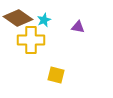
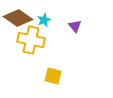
purple triangle: moved 3 px left, 1 px up; rotated 40 degrees clockwise
yellow cross: rotated 12 degrees clockwise
yellow square: moved 3 px left, 1 px down
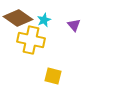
purple triangle: moved 1 px left, 1 px up
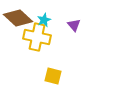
brown diamond: rotated 8 degrees clockwise
yellow cross: moved 6 px right, 3 px up
